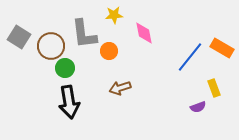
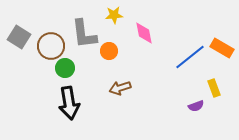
blue line: rotated 12 degrees clockwise
black arrow: moved 1 px down
purple semicircle: moved 2 px left, 1 px up
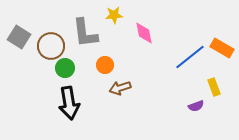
gray L-shape: moved 1 px right, 1 px up
orange circle: moved 4 px left, 14 px down
yellow rectangle: moved 1 px up
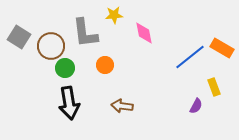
brown arrow: moved 2 px right, 18 px down; rotated 25 degrees clockwise
purple semicircle: rotated 42 degrees counterclockwise
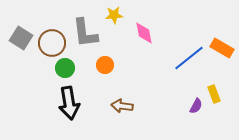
gray square: moved 2 px right, 1 px down
brown circle: moved 1 px right, 3 px up
blue line: moved 1 px left, 1 px down
yellow rectangle: moved 7 px down
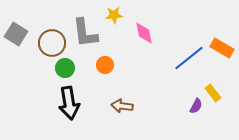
gray square: moved 5 px left, 4 px up
yellow rectangle: moved 1 px left, 1 px up; rotated 18 degrees counterclockwise
